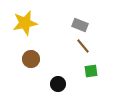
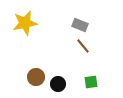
brown circle: moved 5 px right, 18 px down
green square: moved 11 px down
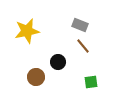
yellow star: moved 2 px right, 8 px down
black circle: moved 22 px up
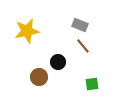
brown circle: moved 3 px right
green square: moved 1 px right, 2 px down
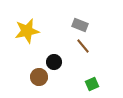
black circle: moved 4 px left
green square: rotated 16 degrees counterclockwise
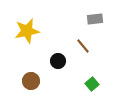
gray rectangle: moved 15 px right, 6 px up; rotated 28 degrees counterclockwise
black circle: moved 4 px right, 1 px up
brown circle: moved 8 px left, 4 px down
green square: rotated 16 degrees counterclockwise
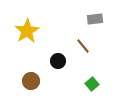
yellow star: rotated 20 degrees counterclockwise
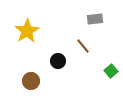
green square: moved 19 px right, 13 px up
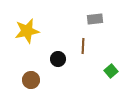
yellow star: rotated 20 degrees clockwise
brown line: rotated 42 degrees clockwise
black circle: moved 2 px up
brown circle: moved 1 px up
